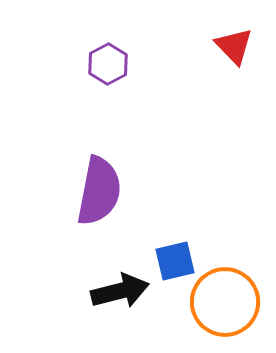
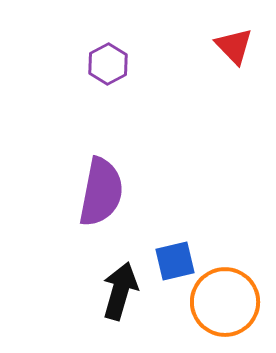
purple semicircle: moved 2 px right, 1 px down
black arrow: rotated 60 degrees counterclockwise
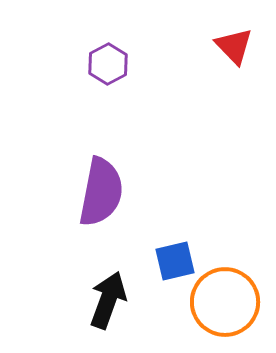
black arrow: moved 12 px left, 9 px down; rotated 4 degrees clockwise
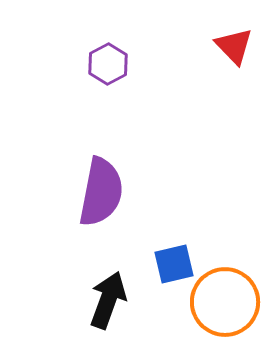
blue square: moved 1 px left, 3 px down
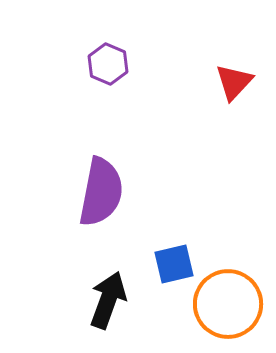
red triangle: moved 36 px down; rotated 27 degrees clockwise
purple hexagon: rotated 9 degrees counterclockwise
orange circle: moved 3 px right, 2 px down
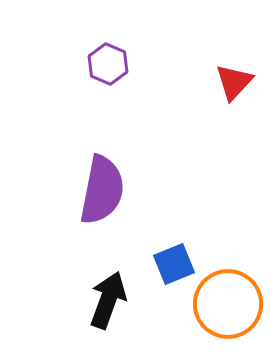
purple semicircle: moved 1 px right, 2 px up
blue square: rotated 9 degrees counterclockwise
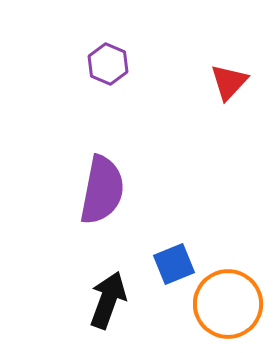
red triangle: moved 5 px left
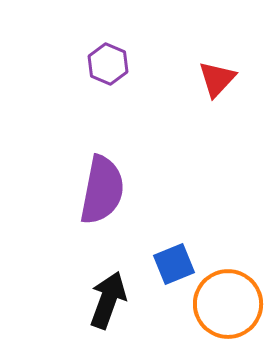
red triangle: moved 12 px left, 3 px up
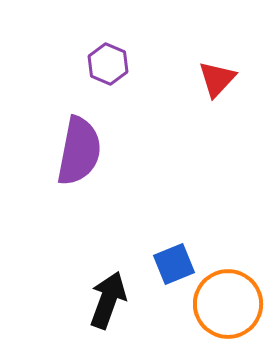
purple semicircle: moved 23 px left, 39 px up
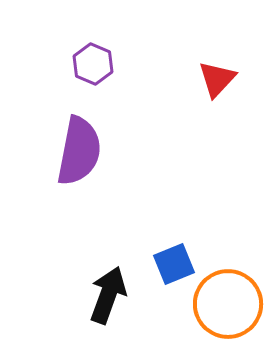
purple hexagon: moved 15 px left
black arrow: moved 5 px up
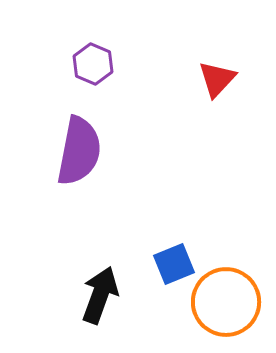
black arrow: moved 8 px left
orange circle: moved 2 px left, 2 px up
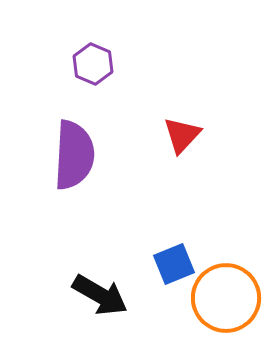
red triangle: moved 35 px left, 56 px down
purple semicircle: moved 5 px left, 4 px down; rotated 8 degrees counterclockwise
black arrow: rotated 100 degrees clockwise
orange circle: moved 4 px up
